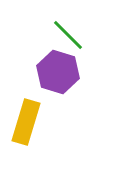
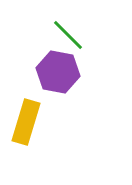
purple hexagon: rotated 6 degrees counterclockwise
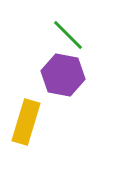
purple hexagon: moved 5 px right, 3 px down
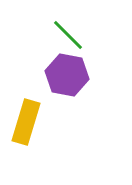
purple hexagon: moved 4 px right
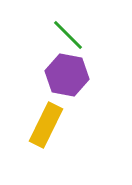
yellow rectangle: moved 20 px right, 3 px down; rotated 9 degrees clockwise
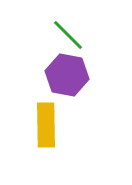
yellow rectangle: rotated 27 degrees counterclockwise
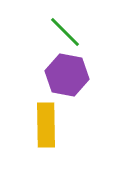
green line: moved 3 px left, 3 px up
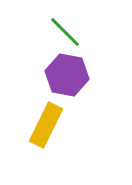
yellow rectangle: rotated 27 degrees clockwise
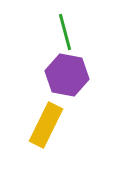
green line: rotated 30 degrees clockwise
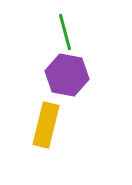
yellow rectangle: rotated 12 degrees counterclockwise
